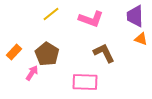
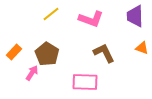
orange triangle: moved 1 px right, 9 px down
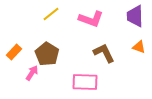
orange triangle: moved 3 px left, 1 px up
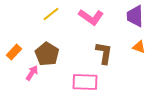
pink L-shape: moved 2 px up; rotated 15 degrees clockwise
brown L-shape: rotated 35 degrees clockwise
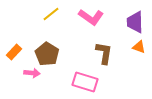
purple trapezoid: moved 6 px down
pink arrow: rotated 63 degrees clockwise
pink rectangle: rotated 15 degrees clockwise
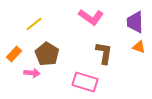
yellow line: moved 17 px left, 10 px down
orange rectangle: moved 2 px down
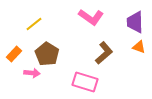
brown L-shape: rotated 40 degrees clockwise
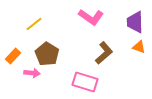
orange rectangle: moved 1 px left, 2 px down
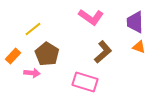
yellow line: moved 1 px left, 5 px down
brown L-shape: moved 1 px left, 1 px up
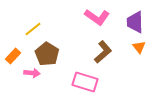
pink L-shape: moved 6 px right
orange triangle: rotated 32 degrees clockwise
